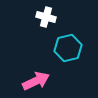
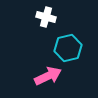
pink arrow: moved 12 px right, 5 px up
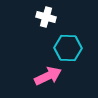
cyan hexagon: rotated 16 degrees clockwise
